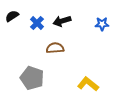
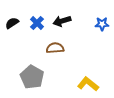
black semicircle: moved 7 px down
gray pentagon: moved 1 px up; rotated 10 degrees clockwise
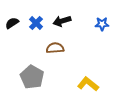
blue cross: moved 1 px left
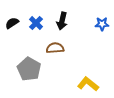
black arrow: rotated 60 degrees counterclockwise
gray pentagon: moved 3 px left, 8 px up
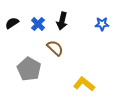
blue cross: moved 2 px right, 1 px down
brown semicircle: rotated 48 degrees clockwise
yellow L-shape: moved 4 px left
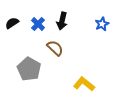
blue star: rotated 24 degrees counterclockwise
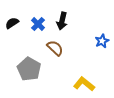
blue star: moved 17 px down
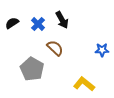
black arrow: moved 1 px up; rotated 42 degrees counterclockwise
blue star: moved 9 px down; rotated 24 degrees clockwise
gray pentagon: moved 3 px right
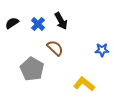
black arrow: moved 1 px left, 1 px down
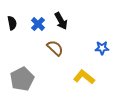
black semicircle: rotated 112 degrees clockwise
blue star: moved 2 px up
gray pentagon: moved 10 px left, 10 px down; rotated 15 degrees clockwise
yellow L-shape: moved 7 px up
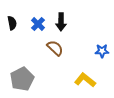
black arrow: moved 1 px down; rotated 30 degrees clockwise
blue star: moved 3 px down
yellow L-shape: moved 1 px right, 3 px down
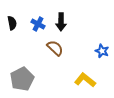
blue cross: rotated 16 degrees counterclockwise
blue star: rotated 24 degrees clockwise
